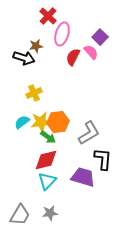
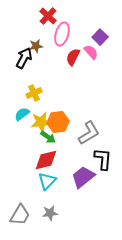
black arrow: rotated 80 degrees counterclockwise
cyan semicircle: moved 8 px up
purple trapezoid: rotated 55 degrees counterclockwise
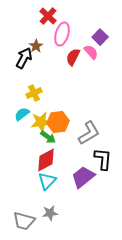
brown star: rotated 24 degrees counterclockwise
red diamond: rotated 15 degrees counterclockwise
gray trapezoid: moved 4 px right, 6 px down; rotated 75 degrees clockwise
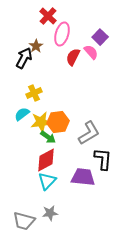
purple trapezoid: rotated 45 degrees clockwise
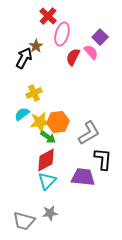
yellow star: moved 1 px left
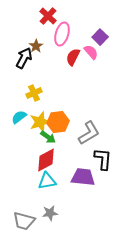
cyan semicircle: moved 3 px left, 3 px down
yellow star: rotated 10 degrees counterclockwise
cyan triangle: rotated 36 degrees clockwise
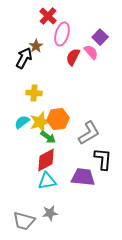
yellow cross: rotated 28 degrees clockwise
cyan semicircle: moved 3 px right, 5 px down
orange hexagon: moved 3 px up
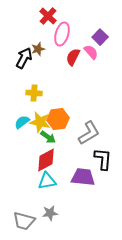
brown star: moved 2 px right, 3 px down; rotated 16 degrees clockwise
yellow star: rotated 30 degrees clockwise
